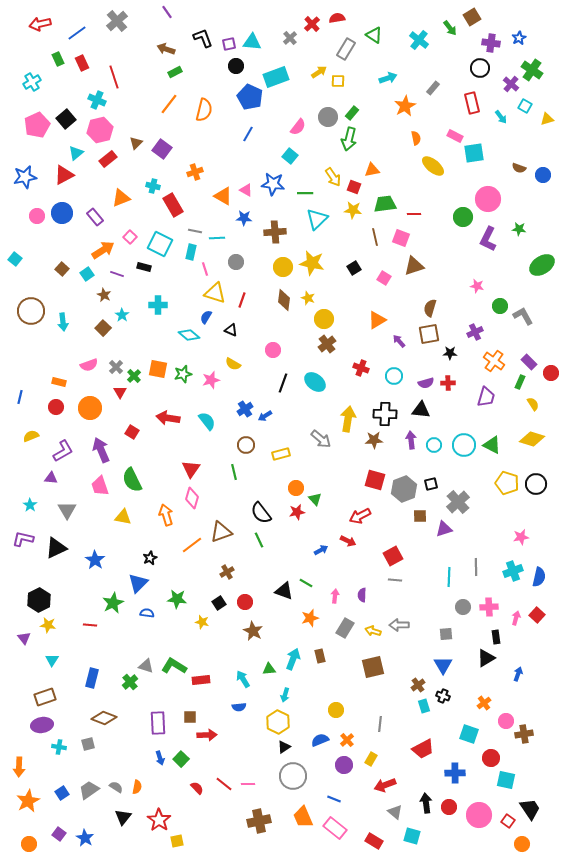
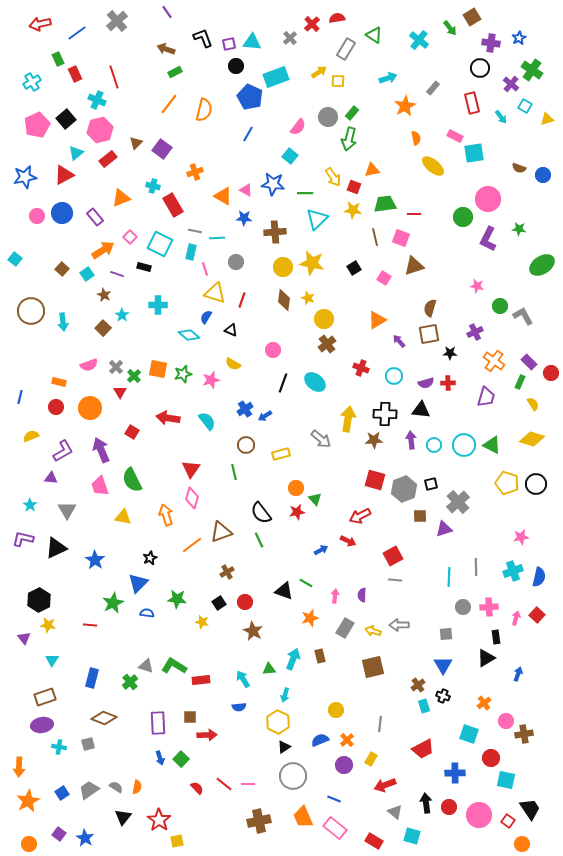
red rectangle at (82, 63): moved 7 px left, 11 px down
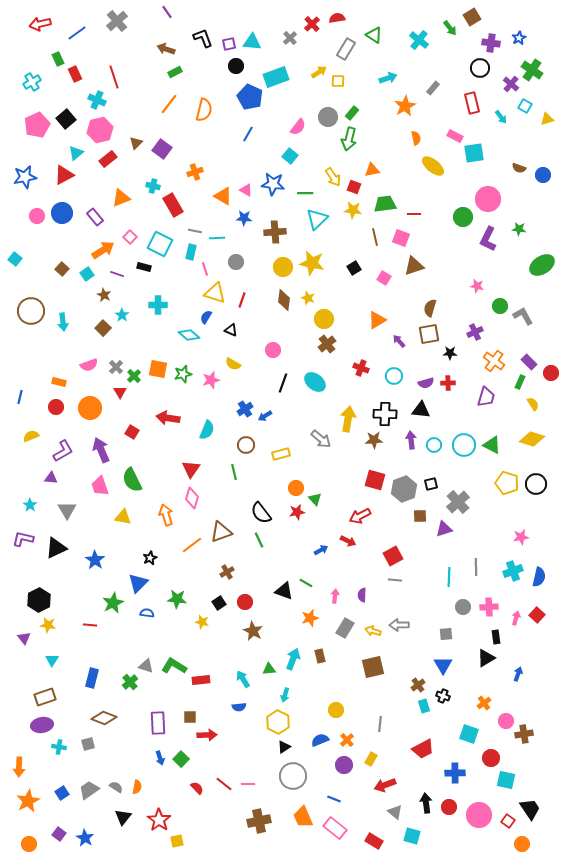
cyan semicircle at (207, 421): moved 9 px down; rotated 60 degrees clockwise
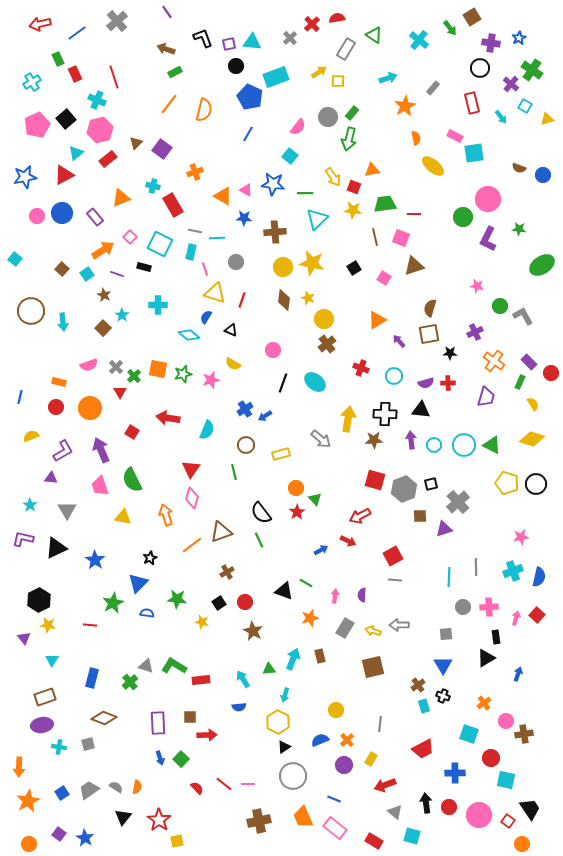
red star at (297, 512): rotated 21 degrees counterclockwise
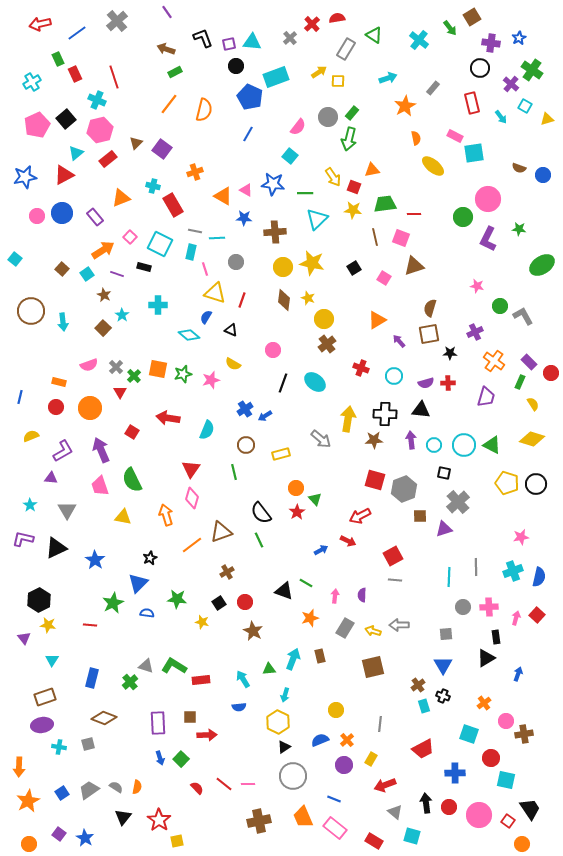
black square at (431, 484): moved 13 px right, 11 px up; rotated 24 degrees clockwise
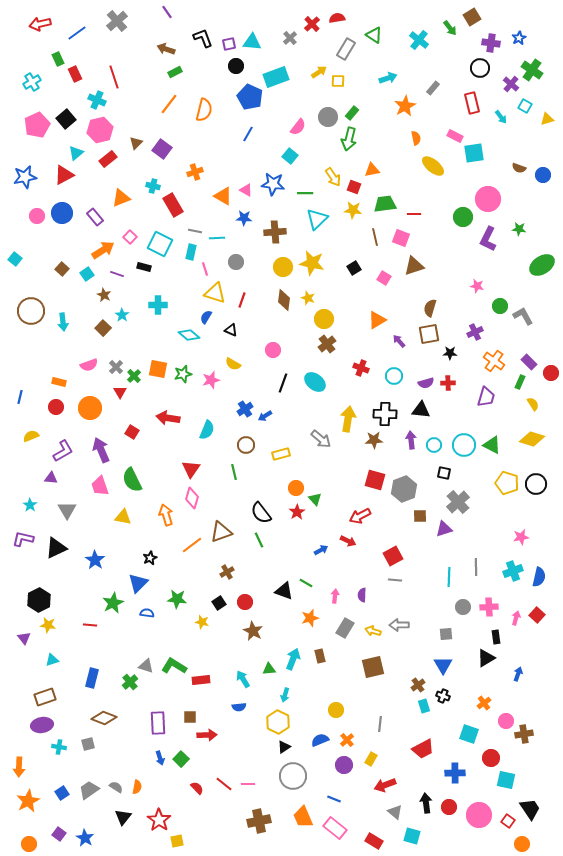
cyan triangle at (52, 660): rotated 40 degrees clockwise
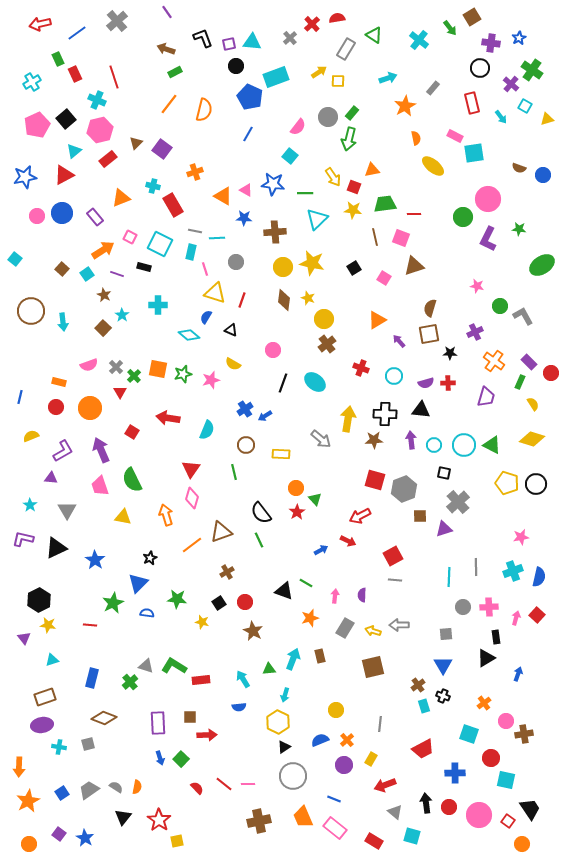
cyan triangle at (76, 153): moved 2 px left, 2 px up
pink square at (130, 237): rotated 16 degrees counterclockwise
yellow rectangle at (281, 454): rotated 18 degrees clockwise
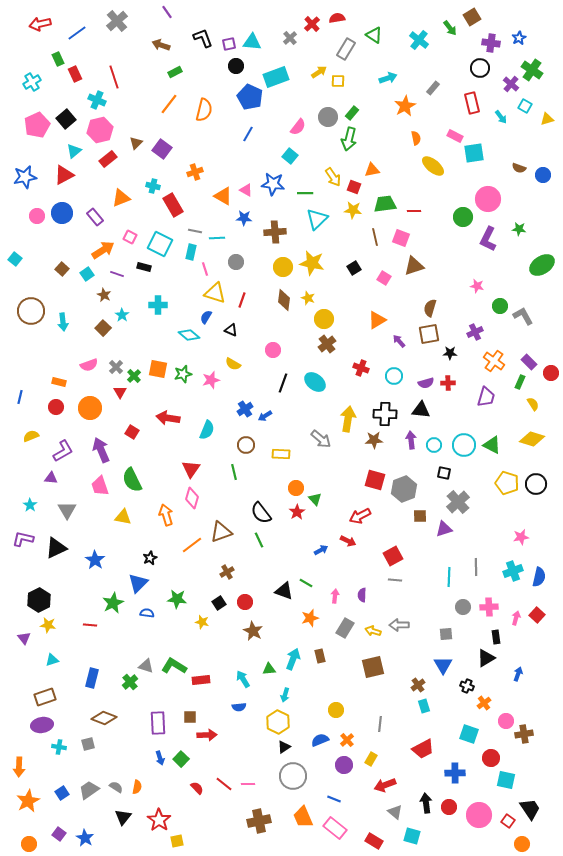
brown arrow at (166, 49): moved 5 px left, 4 px up
red line at (414, 214): moved 3 px up
black cross at (443, 696): moved 24 px right, 10 px up
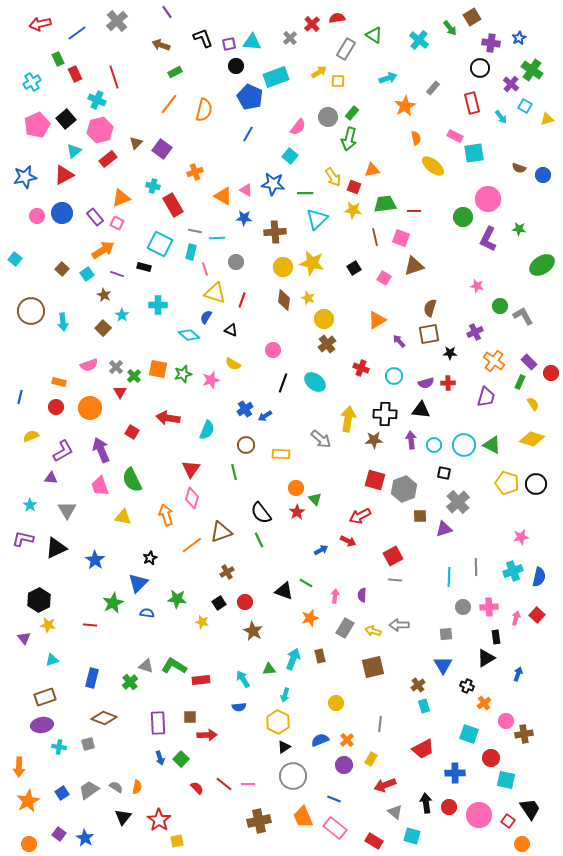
pink square at (130, 237): moved 13 px left, 14 px up
yellow circle at (336, 710): moved 7 px up
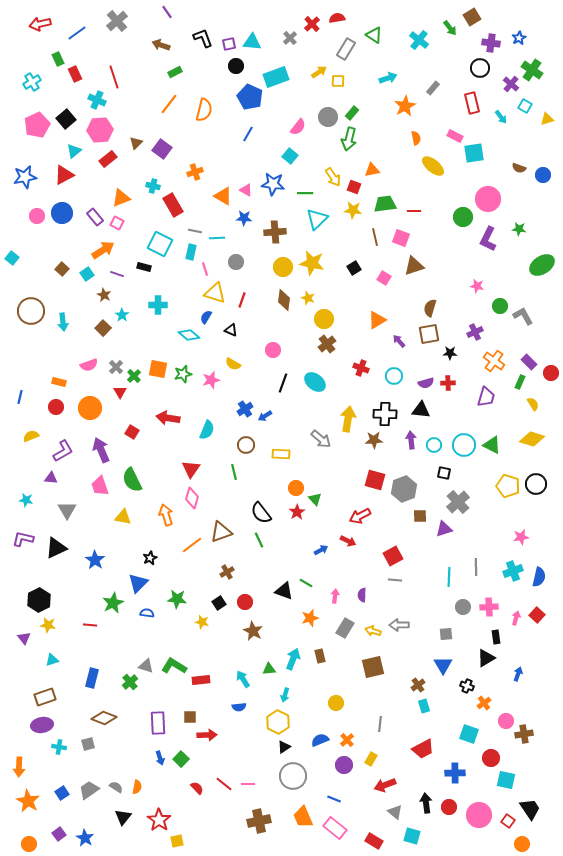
pink hexagon at (100, 130): rotated 10 degrees clockwise
cyan square at (15, 259): moved 3 px left, 1 px up
yellow pentagon at (507, 483): moved 1 px right, 3 px down
cyan star at (30, 505): moved 4 px left, 5 px up; rotated 24 degrees counterclockwise
orange star at (28, 801): rotated 15 degrees counterclockwise
purple square at (59, 834): rotated 16 degrees clockwise
